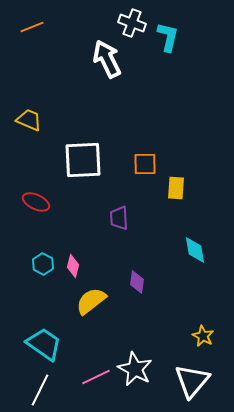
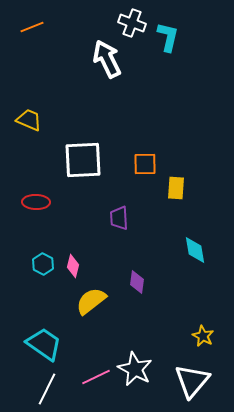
red ellipse: rotated 24 degrees counterclockwise
white line: moved 7 px right, 1 px up
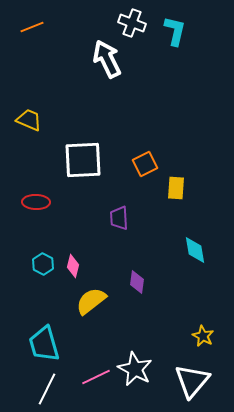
cyan L-shape: moved 7 px right, 6 px up
orange square: rotated 25 degrees counterclockwise
cyan trapezoid: rotated 141 degrees counterclockwise
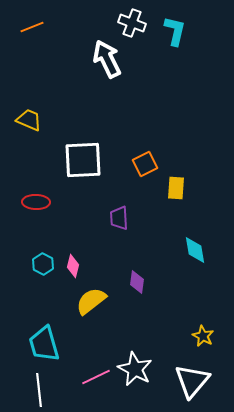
white line: moved 8 px left, 1 px down; rotated 32 degrees counterclockwise
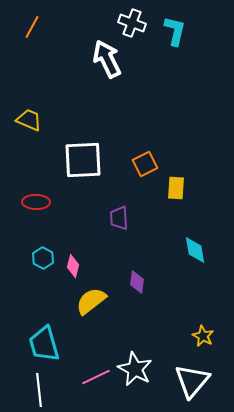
orange line: rotated 40 degrees counterclockwise
cyan hexagon: moved 6 px up
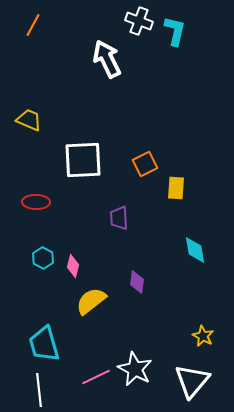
white cross: moved 7 px right, 2 px up
orange line: moved 1 px right, 2 px up
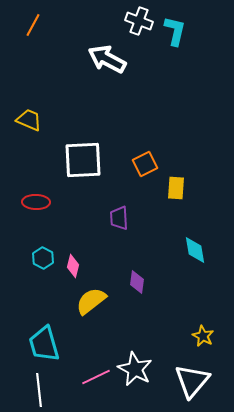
white arrow: rotated 36 degrees counterclockwise
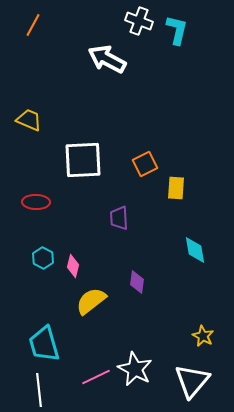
cyan L-shape: moved 2 px right, 1 px up
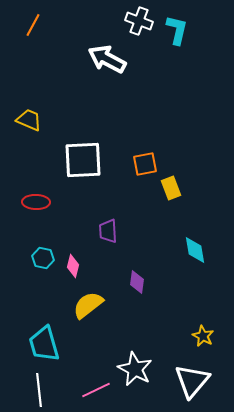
orange square: rotated 15 degrees clockwise
yellow rectangle: moved 5 px left; rotated 25 degrees counterclockwise
purple trapezoid: moved 11 px left, 13 px down
cyan hexagon: rotated 15 degrees counterclockwise
yellow semicircle: moved 3 px left, 4 px down
pink line: moved 13 px down
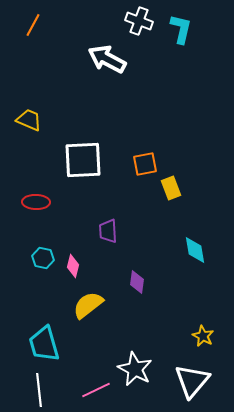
cyan L-shape: moved 4 px right, 1 px up
